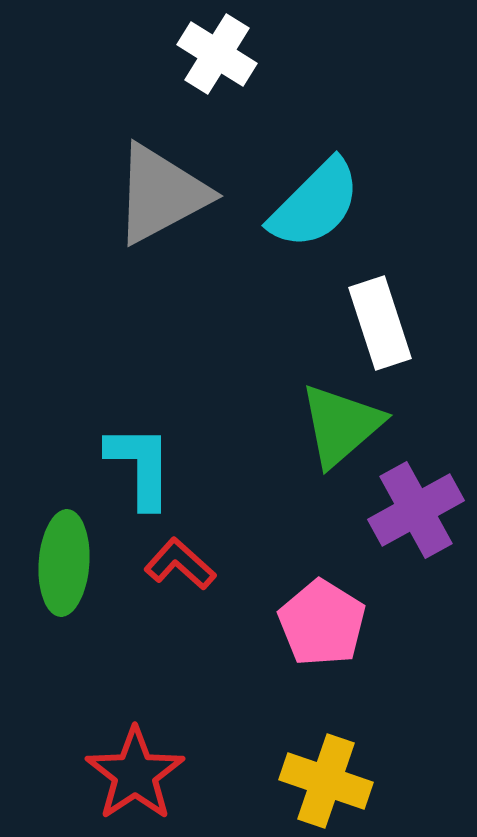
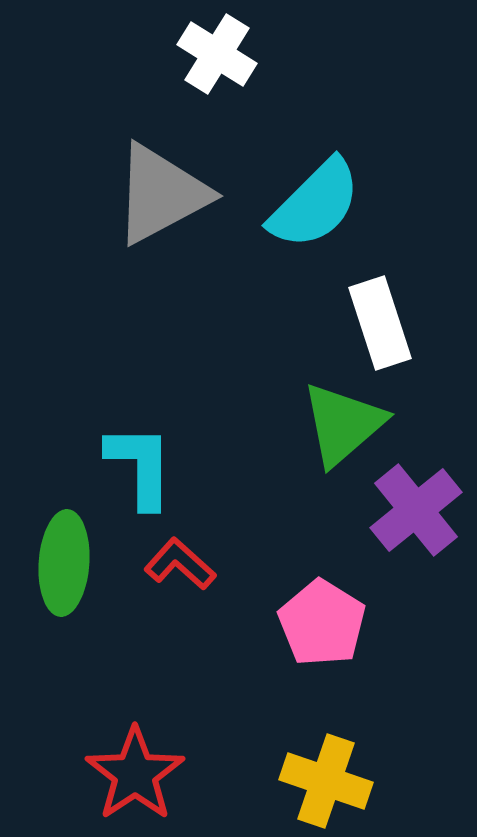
green triangle: moved 2 px right, 1 px up
purple cross: rotated 10 degrees counterclockwise
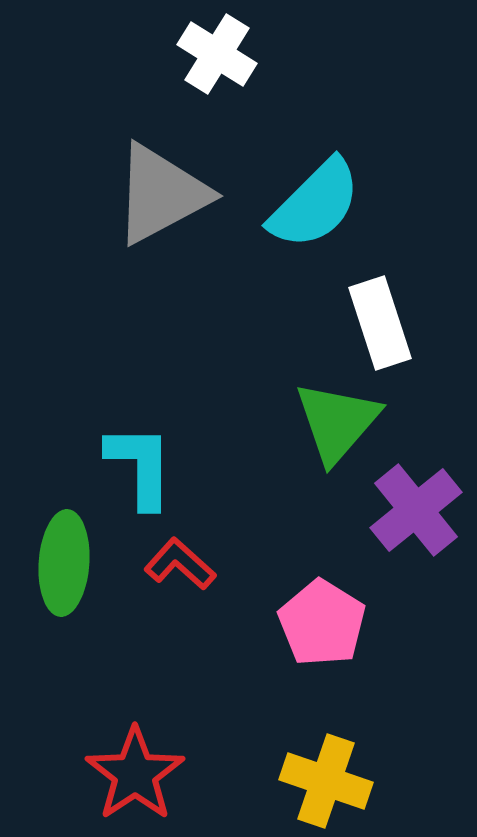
green triangle: moved 6 px left, 2 px up; rotated 8 degrees counterclockwise
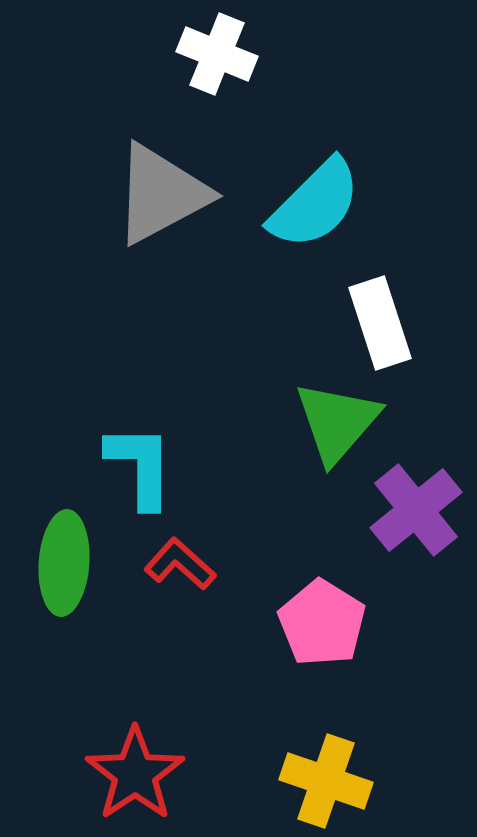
white cross: rotated 10 degrees counterclockwise
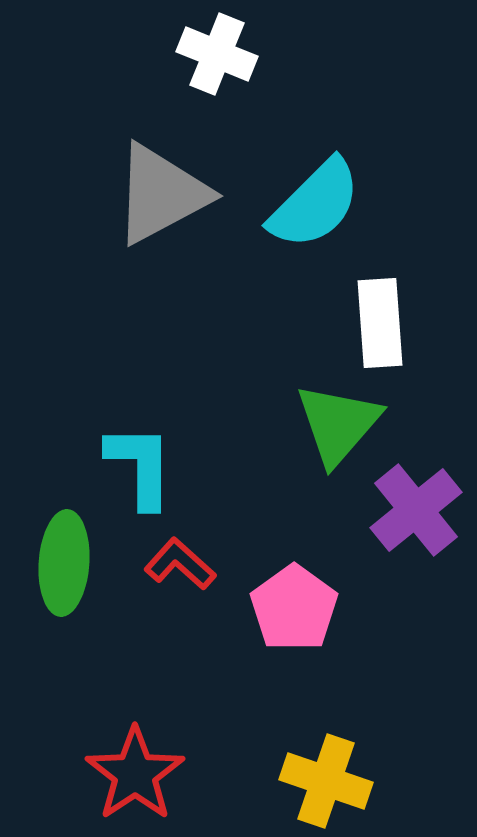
white rectangle: rotated 14 degrees clockwise
green triangle: moved 1 px right, 2 px down
pink pentagon: moved 28 px left, 15 px up; rotated 4 degrees clockwise
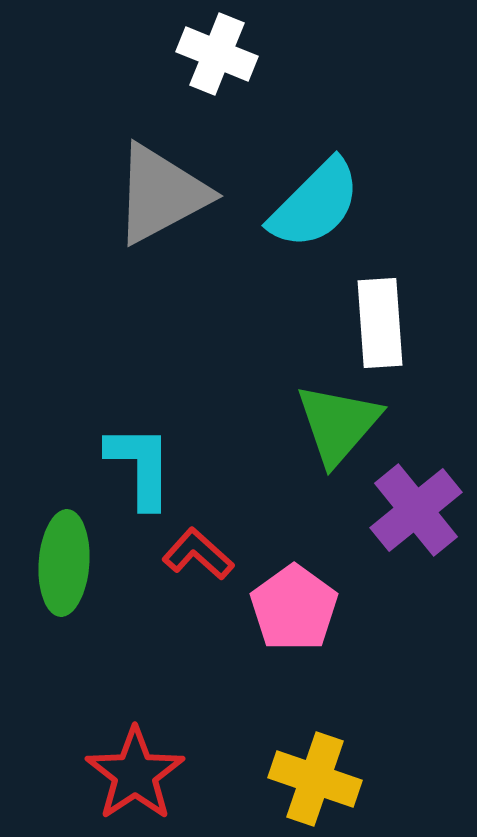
red L-shape: moved 18 px right, 10 px up
yellow cross: moved 11 px left, 2 px up
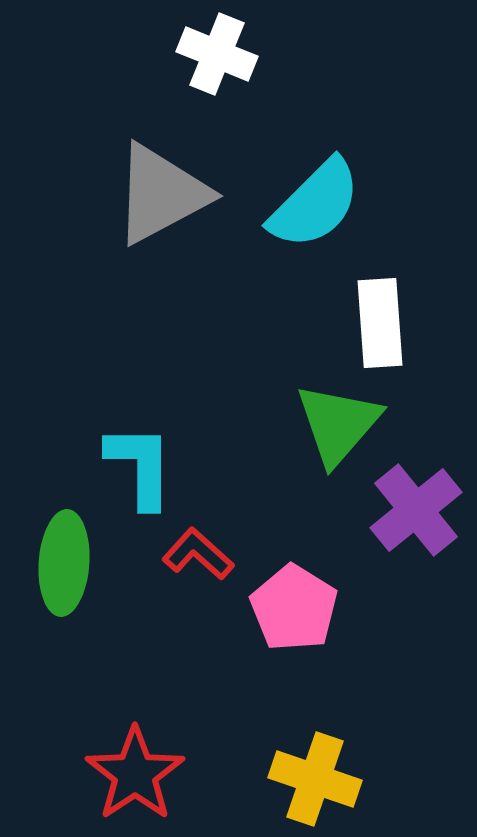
pink pentagon: rotated 4 degrees counterclockwise
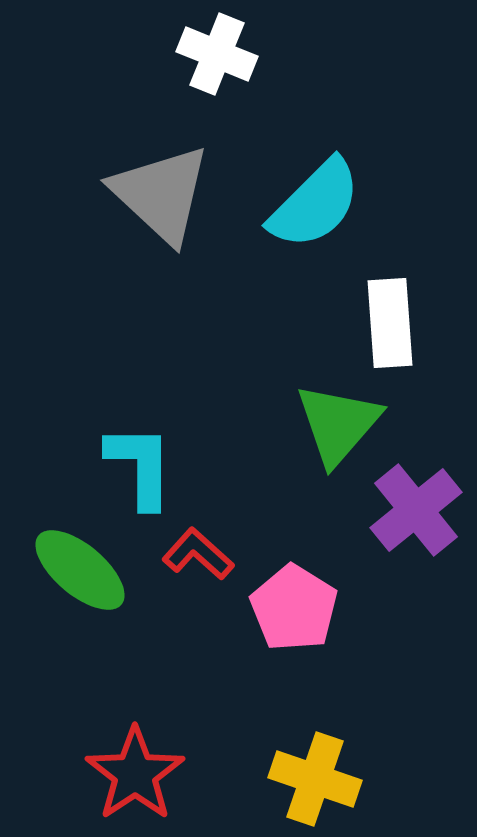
gray triangle: rotated 49 degrees counterclockwise
white rectangle: moved 10 px right
green ellipse: moved 16 px right, 7 px down; rotated 54 degrees counterclockwise
